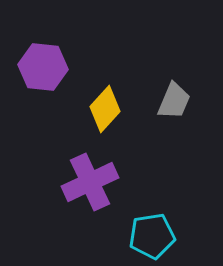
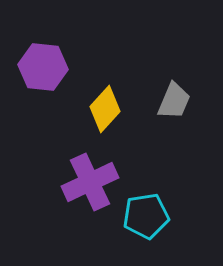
cyan pentagon: moved 6 px left, 20 px up
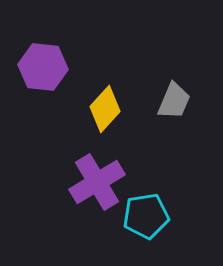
purple cross: moved 7 px right; rotated 6 degrees counterclockwise
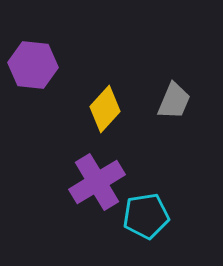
purple hexagon: moved 10 px left, 2 px up
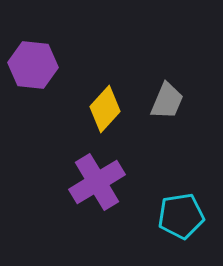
gray trapezoid: moved 7 px left
cyan pentagon: moved 35 px right
